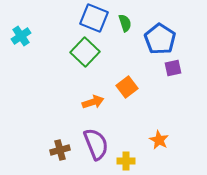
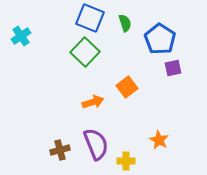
blue square: moved 4 px left
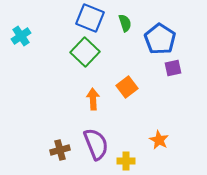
orange arrow: moved 3 px up; rotated 75 degrees counterclockwise
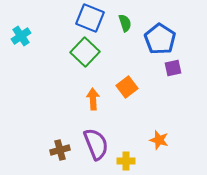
orange star: rotated 12 degrees counterclockwise
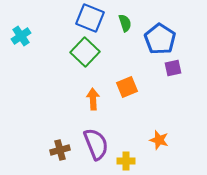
orange square: rotated 15 degrees clockwise
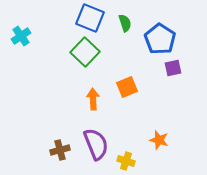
yellow cross: rotated 18 degrees clockwise
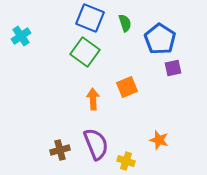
green square: rotated 8 degrees counterclockwise
